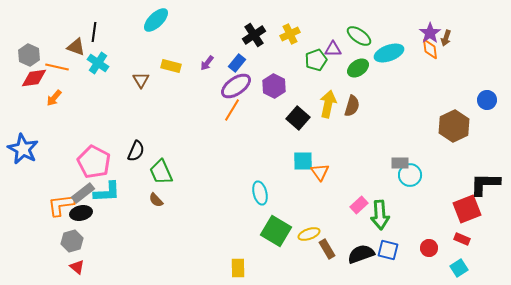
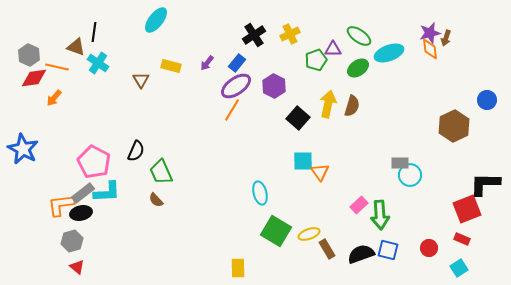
cyan ellipse at (156, 20): rotated 8 degrees counterclockwise
purple star at (430, 33): rotated 20 degrees clockwise
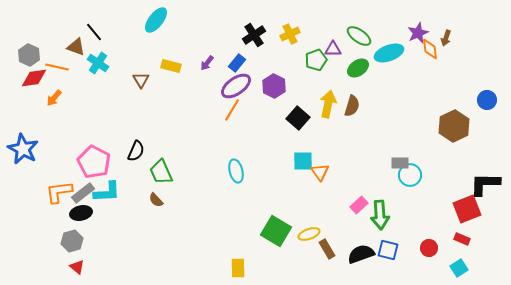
black line at (94, 32): rotated 48 degrees counterclockwise
purple star at (430, 33): moved 12 px left; rotated 10 degrees counterclockwise
cyan ellipse at (260, 193): moved 24 px left, 22 px up
orange L-shape at (61, 205): moved 2 px left, 13 px up
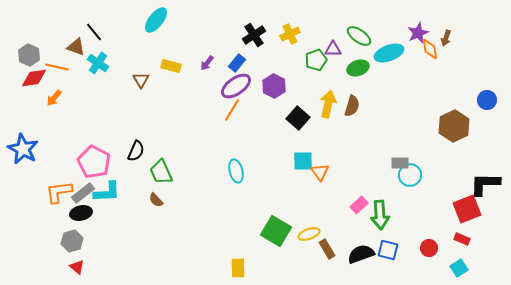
green ellipse at (358, 68): rotated 15 degrees clockwise
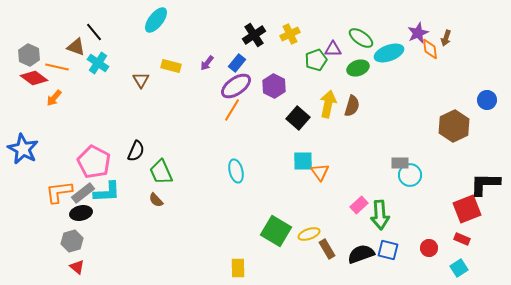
green ellipse at (359, 36): moved 2 px right, 2 px down
red diamond at (34, 78): rotated 44 degrees clockwise
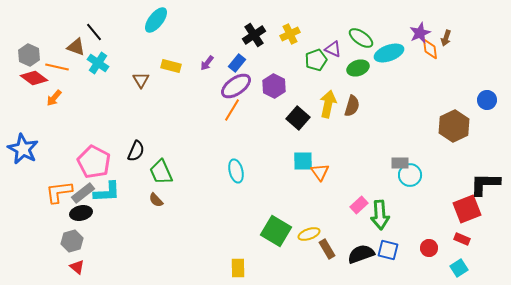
purple star at (418, 33): moved 2 px right
purple triangle at (333, 49): rotated 24 degrees clockwise
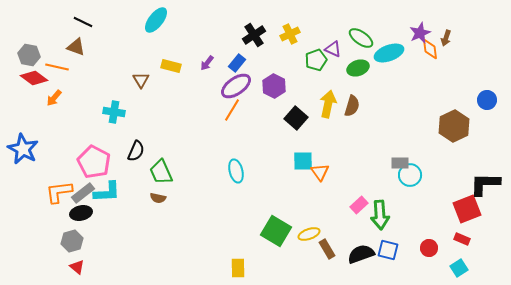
black line at (94, 32): moved 11 px left, 10 px up; rotated 24 degrees counterclockwise
gray hexagon at (29, 55): rotated 15 degrees counterclockwise
cyan cross at (98, 63): moved 16 px right, 49 px down; rotated 25 degrees counterclockwise
black square at (298, 118): moved 2 px left
brown semicircle at (156, 200): moved 2 px right, 2 px up; rotated 35 degrees counterclockwise
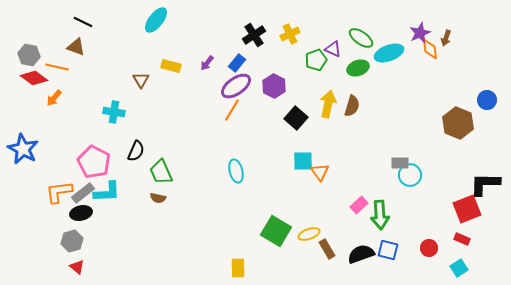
brown hexagon at (454, 126): moved 4 px right, 3 px up; rotated 12 degrees counterclockwise
